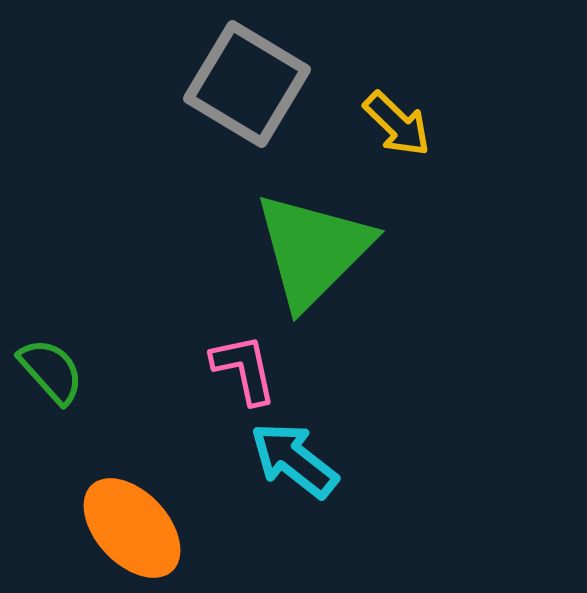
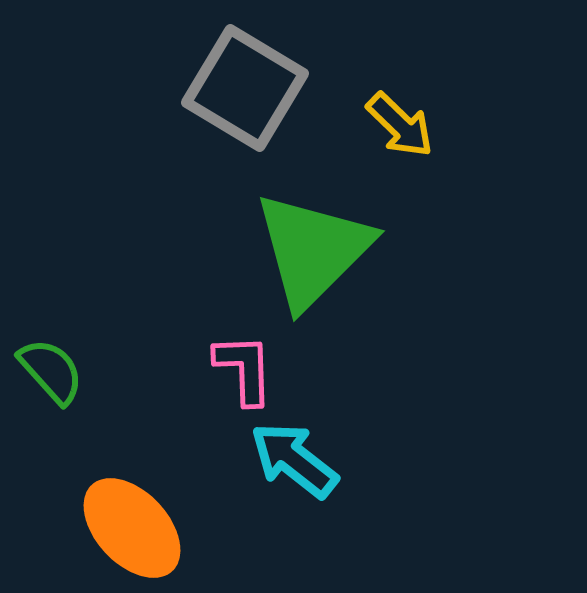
gray square: moved 2 px left, 4 px down
yellow arrow: moved 3 px right, 1 px down
pink L-shape: rotated 10 degrees clockwise
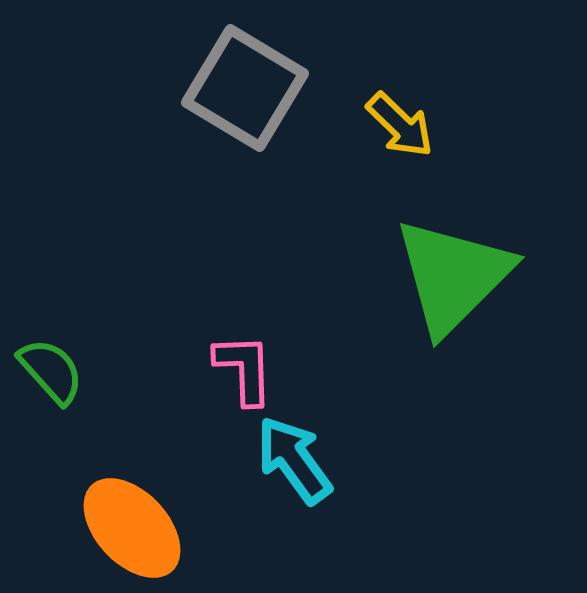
green triangle: moved 140 px right, 26 px down
cyan arrow: rotated 16 degrees clockwise
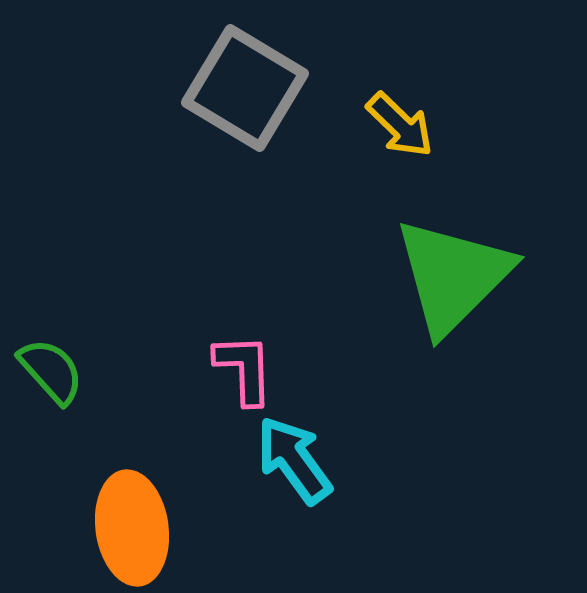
orange ellipse: rotated 35 degrees clockwise
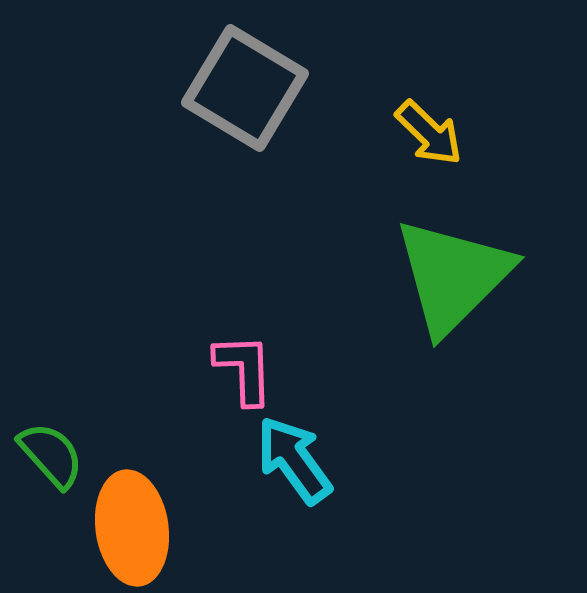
yellow arrow: moved 29 px right, 8 px down
green semicircle: moved 84 px down
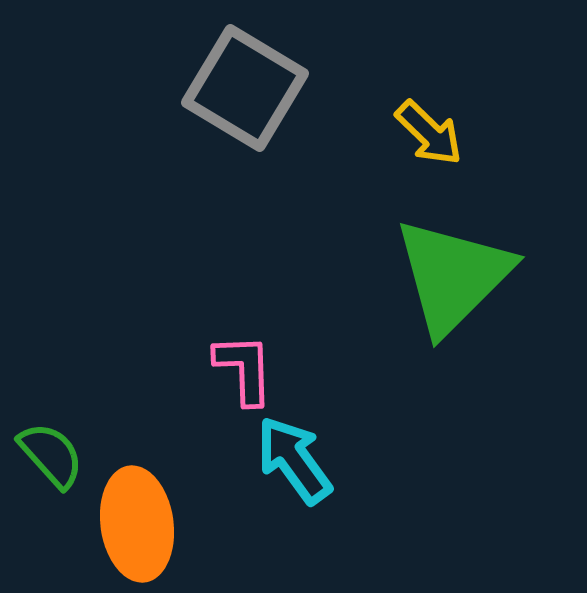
orange ellipse: moved 5 px right, 4 px up
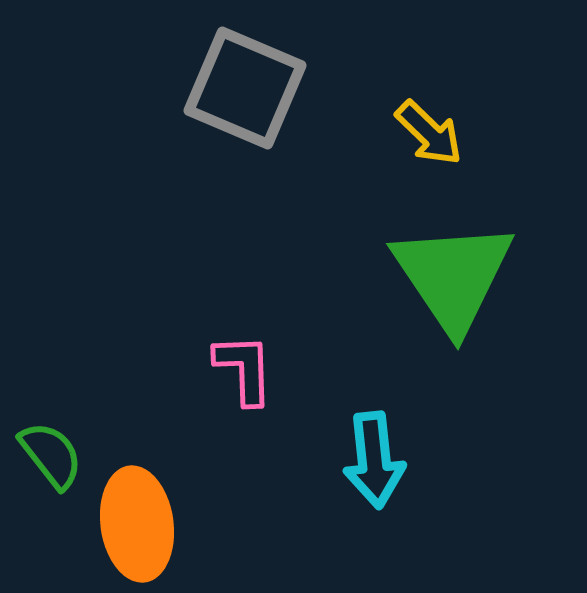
gray square: rotated 8 degrees counterclockwise
green triangle: rotated 19 degrees counterclockwise
green semicircle: rotated 4 degrees clockwise
cyan arrow: moved 80 px right; rotated 150 degrees counterclockwise
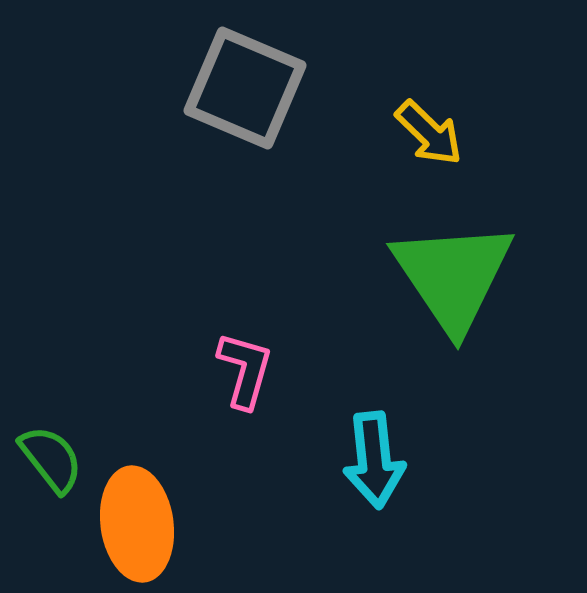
pink L-shape: moved 1 px right, 1 px down; rotated 18 degrees clockwise
green semicircle: moved 4 px down
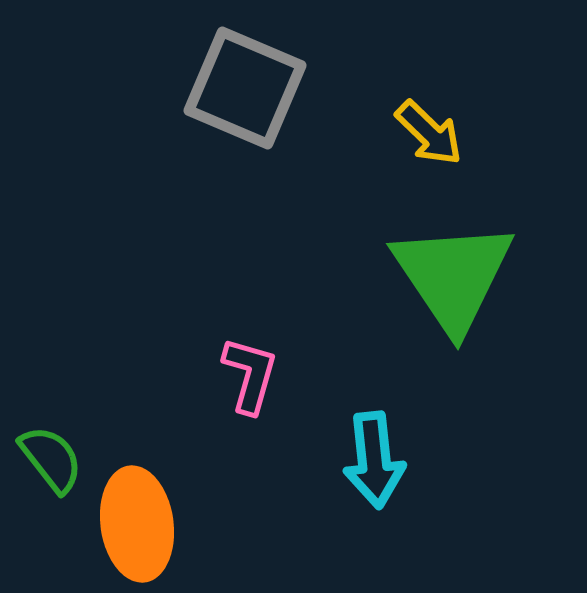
pink L-shape: moved 5 px right, 5 px down
